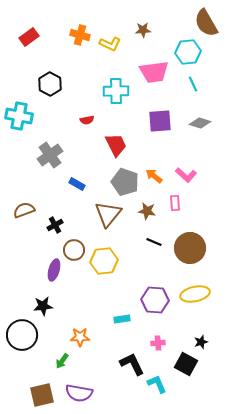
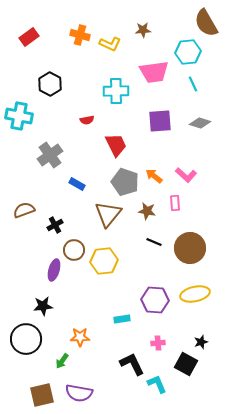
black circle at (22, 335): moved 4 px right, 4 px down
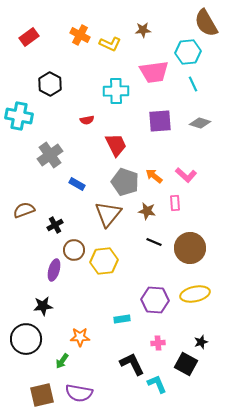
orange cross at (80, 35): rotated 12 degrees clockwise
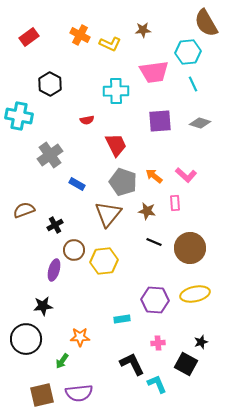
gray pentagon at (125, 182): moved 2 px left
purple semicircle at (79, 393): rotated 16 degrees counterclockwise
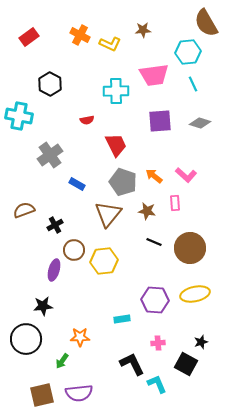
pink trapezoid at (154, 72): moved 3 px down
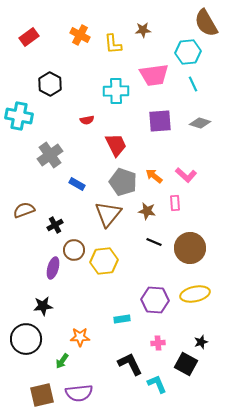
yellow L-shape at (110, 44): moved 3 px right; rotated 60 degrees clockwise
purple ellipse at (54, 270): moved 1 px left, 2 px up
black L-shape at (132, 364): moved 2 px left
